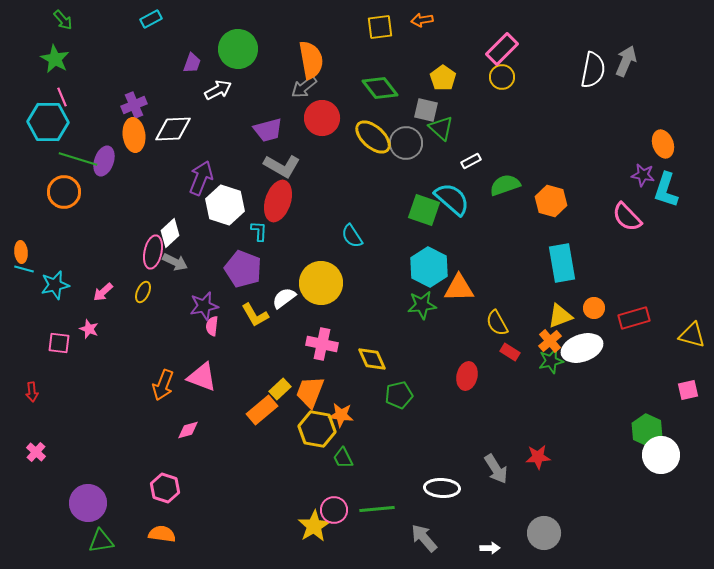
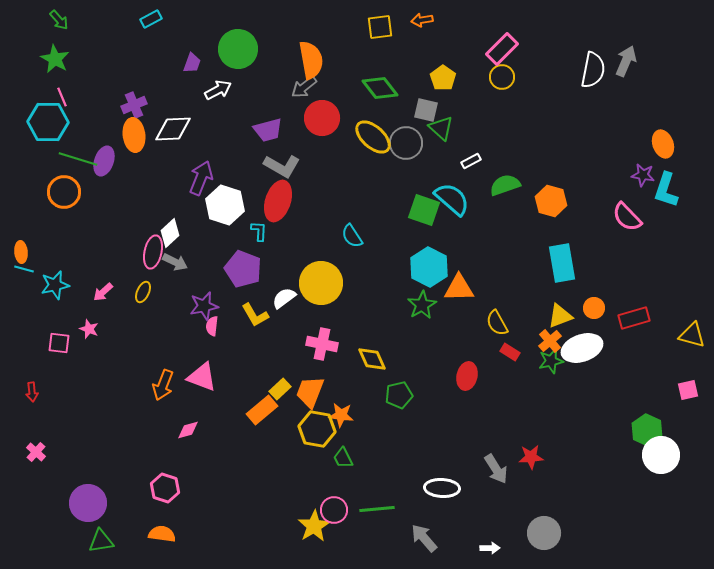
green arrow at (63, 20): moved 4 px left
green star at (422, 305): rotated 24 degrees counterclockwise
red star at (538, 457): moved 7 px left
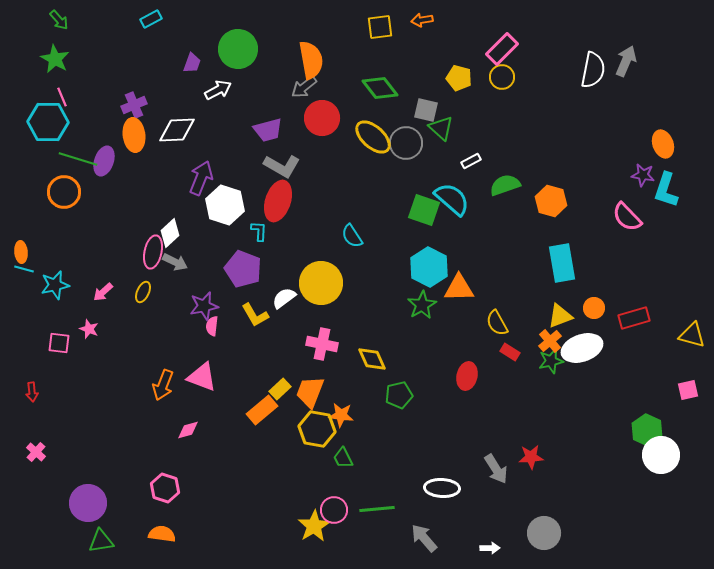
yellow pentagon at (443, 78): moved 16 px right; rotated 20 degrees counterclockwise
white diamond at (173, 129): moved 4 px right, 1 px down
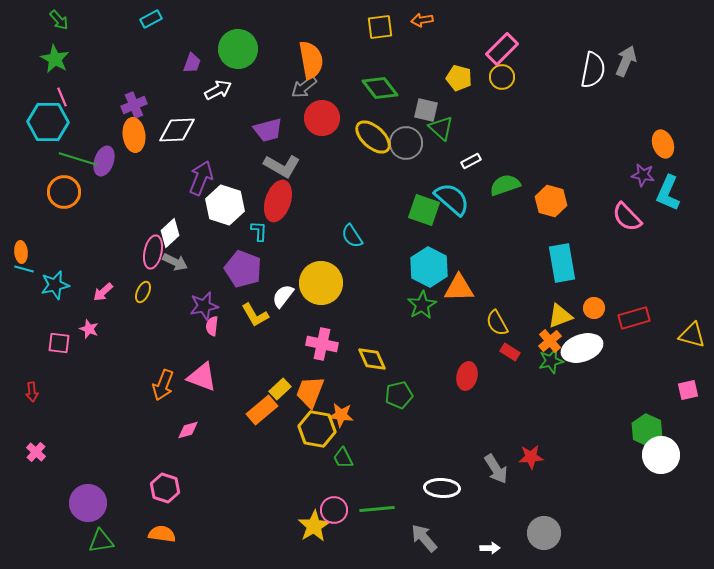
cyan L-shape at (666, 190): moved 2 px right, 3 px down; rotated 6 degrees clockwise
white semicircle at (284, 298): moved 1 px left, 2 px up; rotated 15 degrees counterclockwise
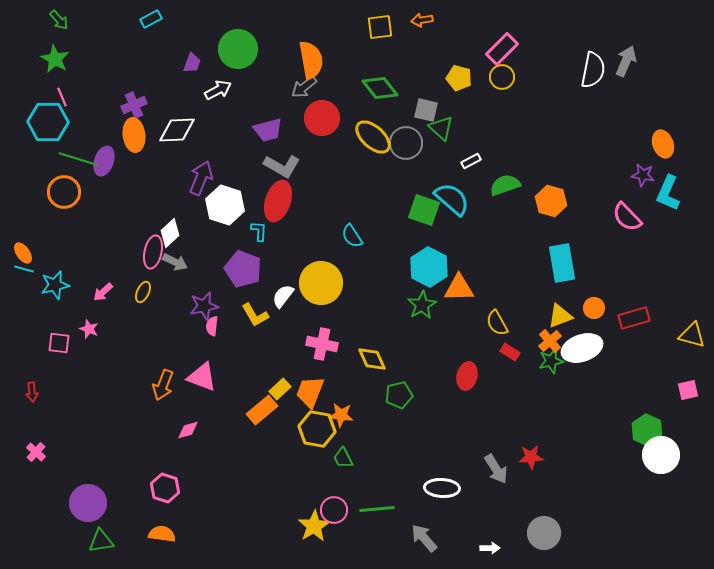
orange ellipse at (21, 252): moved 2 px right, 1 px down; rotated 30 degrees counterclockwise
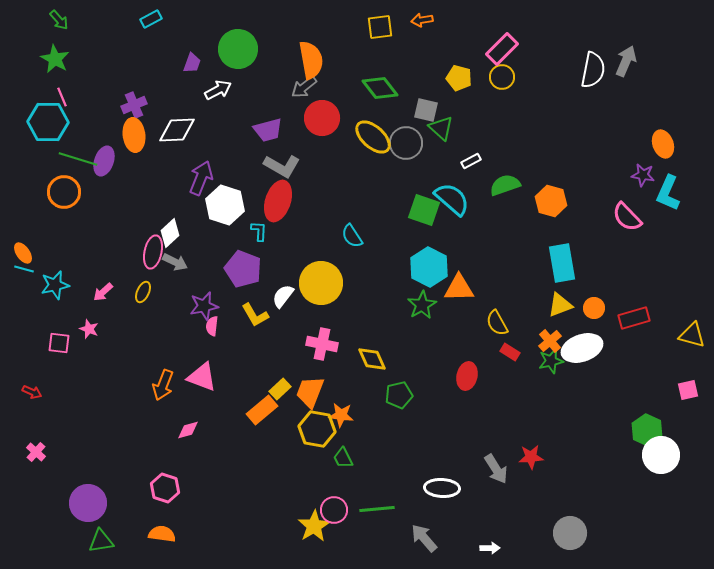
yellow triangle at (560, 316): moved 11 px up
red arrow at (32, 392): rotated 60 degrees counterclockwise
gray circle at (544, 533): moved 26 px right
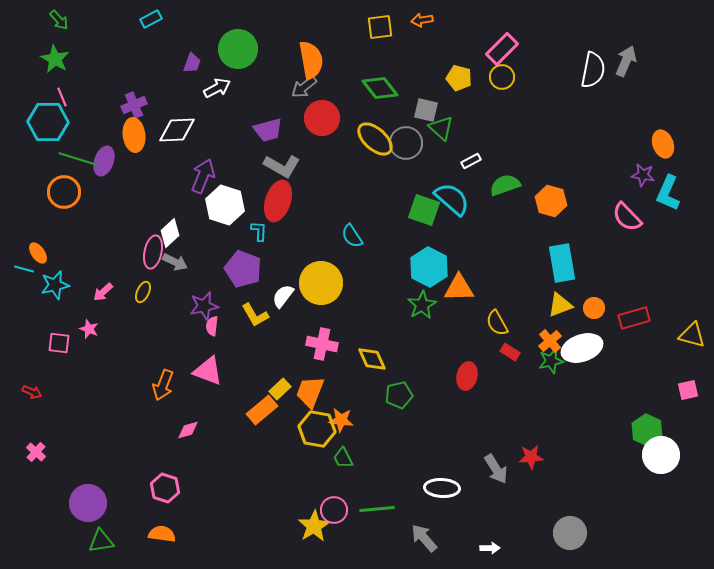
white arrow at (218, 90): moved 1 px left, 2 px up
yellow ellipse at (373, 137): moved 2 px right, 2 px down
purple arrow at (201, 178): moved 2 px right, 2 px up
orange ellipse at (23, 253): moved 15 px right
pink triangle at (202, 377): moved 6 px right, 6 px up
orange star at (341, 415): moved 5 px down
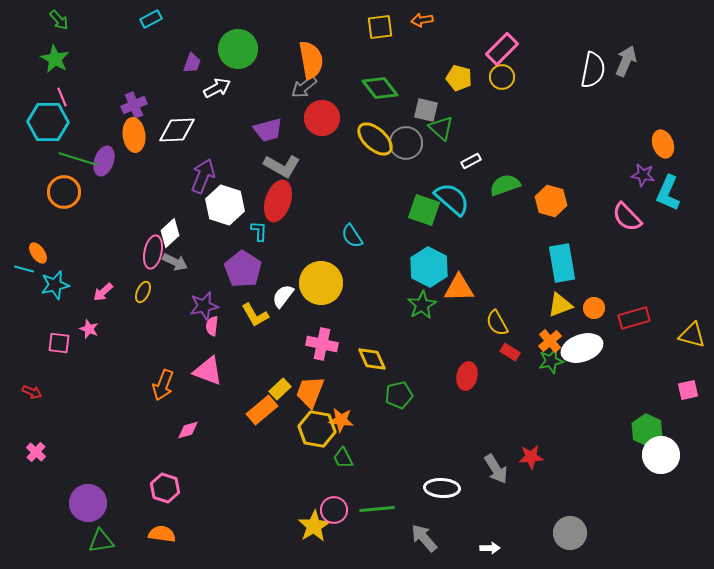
purple pentagon at (243, 269): rotated 12 degrees clockwise
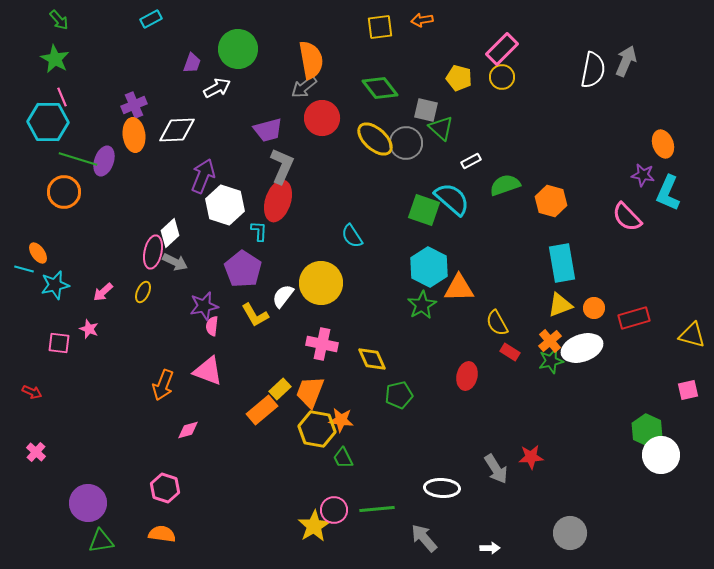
gray L-shape at (282, 166): rotated 96 degrees counterclockwise
